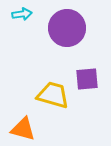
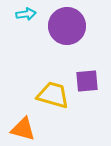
cyan arrow: moved 4 px right
purple circle: moved 2 px up
purple square: moved 2 px down
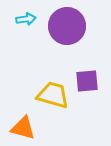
cyan arrow: moved 5 px down
orange triangle: moved 1 px up
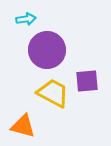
purple circle: moved 20 px left, 24 px down
yellow trapezoid: moved 2 px up; rotated 12 degrees clockwise
orange triangle: moved 2 px up
